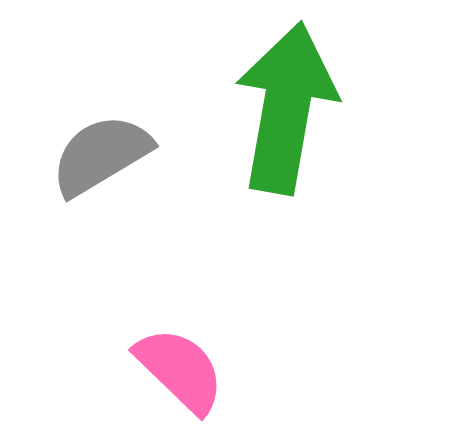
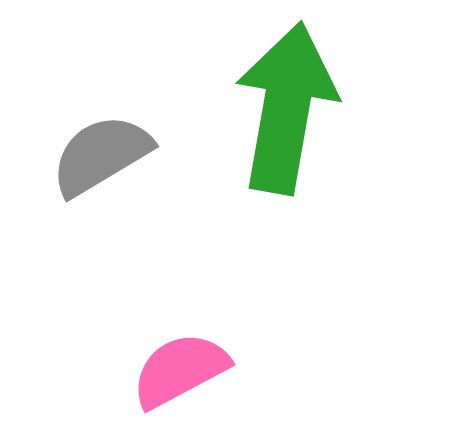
pink semicircle: rotated 72 degrees counterclockwise
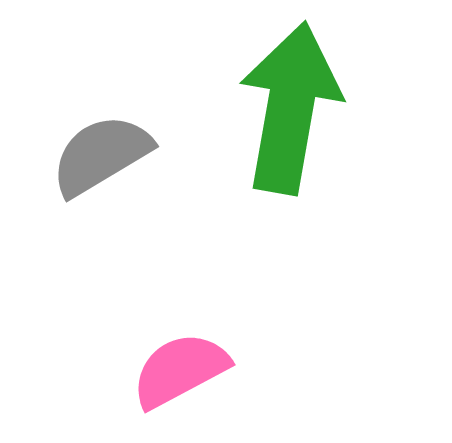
green arrow: moved 4 px right
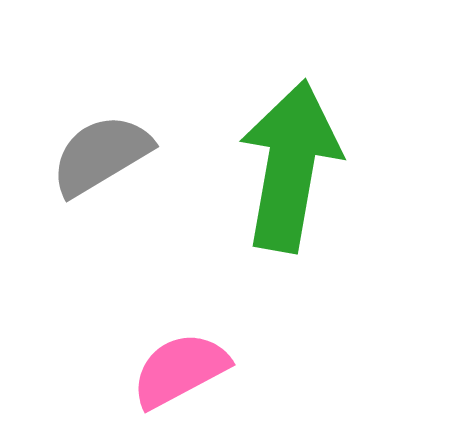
green arrow: moved 58 px down
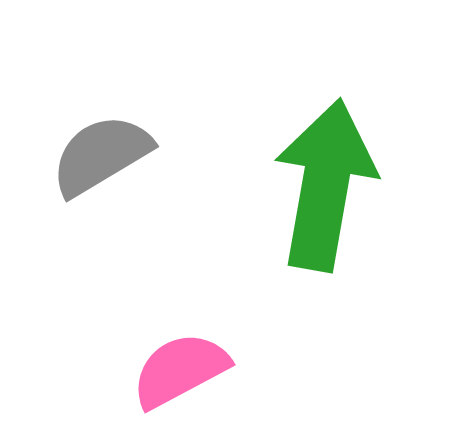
green arrow: moved 35 px right, 19 px down
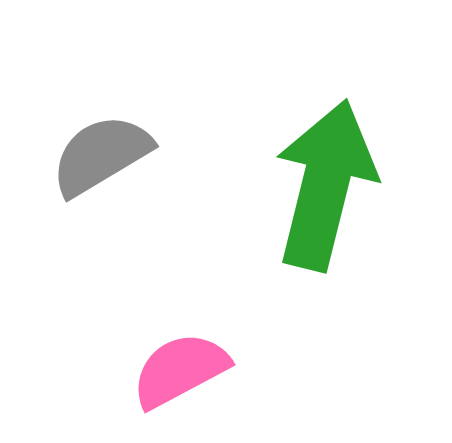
green arrow: rotated 4 degrees clockwise
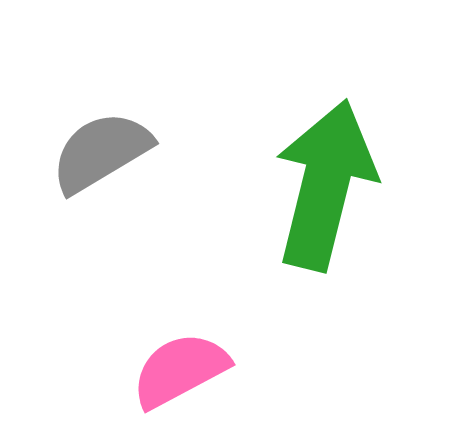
gray semicircle: moved 3 px up
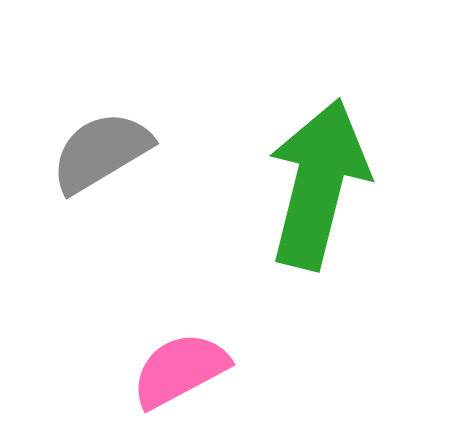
green arrow: moved 7 px left, 1 px up
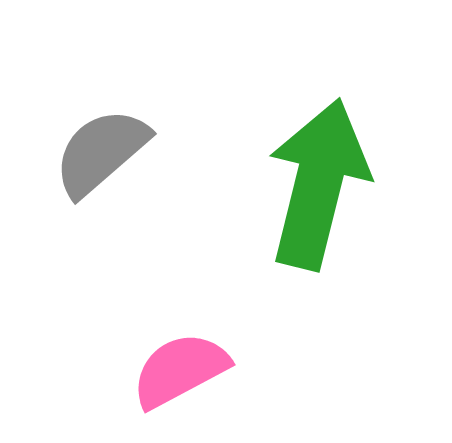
gray semicircle: rotated 10 degrees counterclockwise
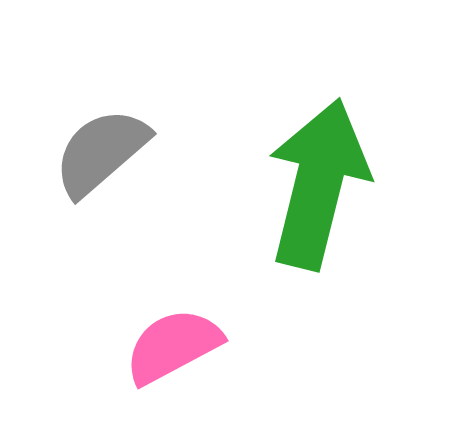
pink semicircle: moved 7 px left, 24 px up
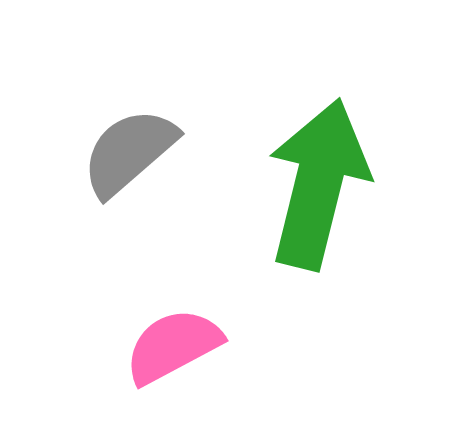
gray semicircle: moved 28 px right
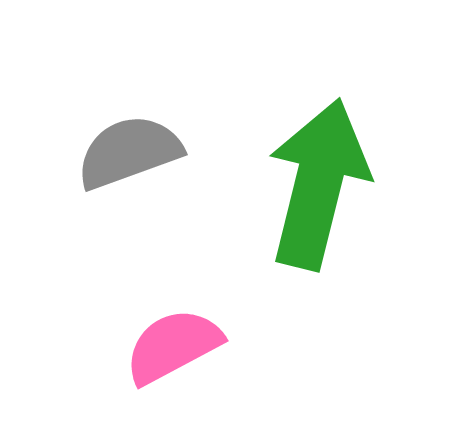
gray semicircle: rotated 21 degrees clockwise
